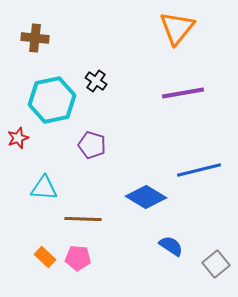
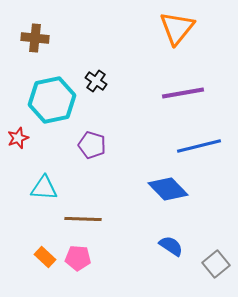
blue line: moved 24 px up
blue diamond: moved 22 px right, 8 px up; rotated 15 degrees clockwise
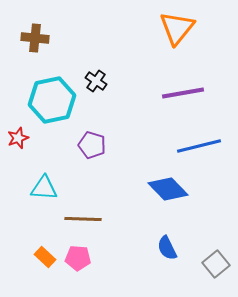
blue semicircle: moved 4 px left, 2 px down; rotated 150 degrees counterclockwise
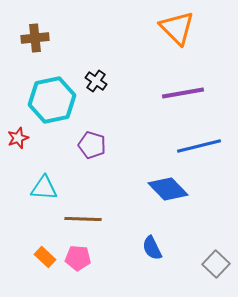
orange triangle: rotated 24 degrees counterclockwise
brown cross: rotated 12 degrees counterclockwise
blue semicircle: moved 15 px left
gray square: rotated 8 degrees counterclockwise
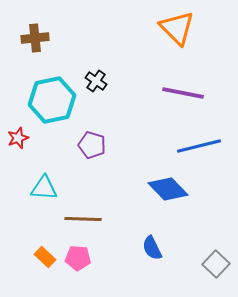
purple line: rotated 21 degrees clockwise
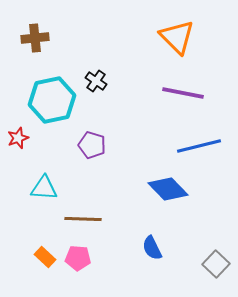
orange triangle: moved 9 px down
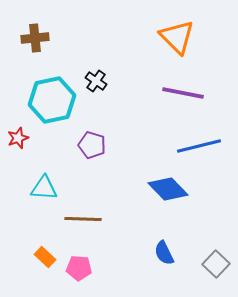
blue semicircle: moved 12 px right, 5 px down
pink pentagon: moved 1 px right, 10 px down
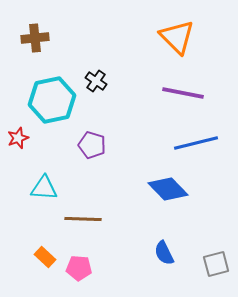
blue line: moved 3 px left, 3 px up
gray square: rotated 32 degrees clockwise
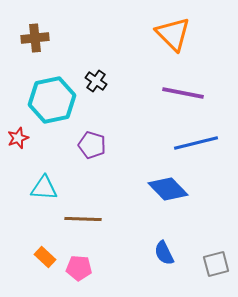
orange triangle: moved 4 px left, 3 px up
